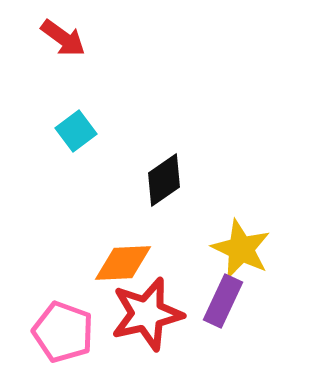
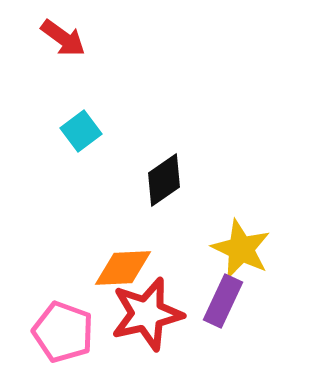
cyan square: moved 5 px right
orange diamond: moved 5 px down
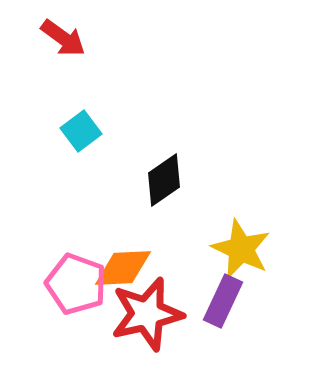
pink pentagon: moved 13 px right, 48 px up
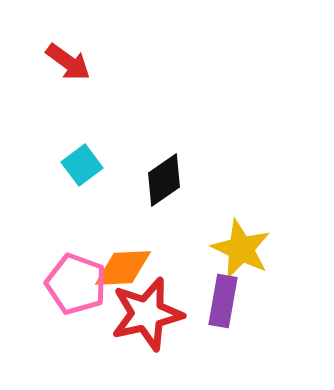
red arrow: moved 5 px right, 24 px down
cyan square: moved 1 px right, 34 px down
purple rectangle: rotated 15 degrees counterclockwise
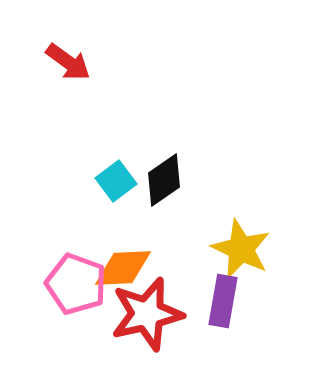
cyan square: moved 34 px right, 16 px down
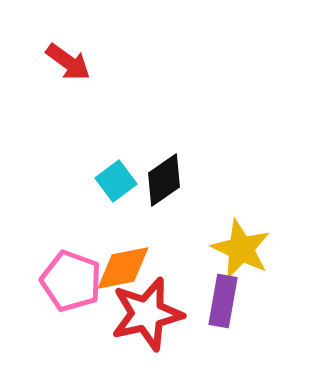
orange diamond: rotated 8 degrees counterclockwise
pink pentagon: moved 5 px left, 3 px up
